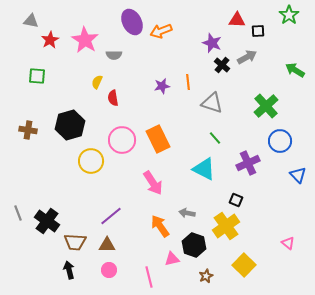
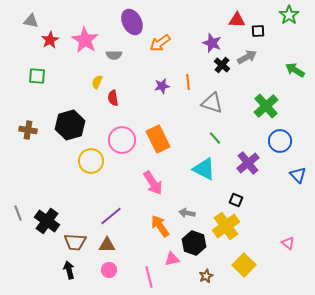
orange arrow at (161, 31): moved 1 px left, 12 px down; rotated 15 degrees counterclockwise
purple cross at (248, 163): rotated 15 degrees counterclockwise
black hexagon at (194, 245): moved 2 px up
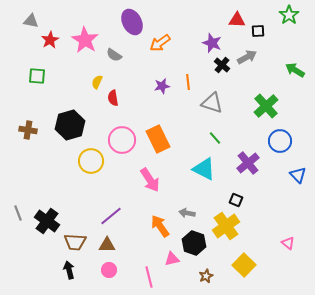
gray semicircle at (114, 55): rotated 35 degrees clockwise
pink arrow at (153, 183): moved 3 px left, 3 px up
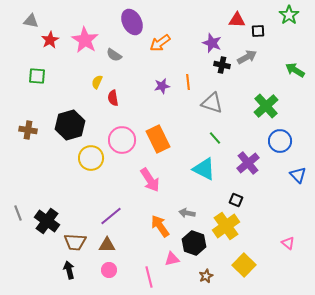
black cross at (222, 65): rotated 28 degrees counterclockwise
yellow circle at (91, 161): moved 3 px up
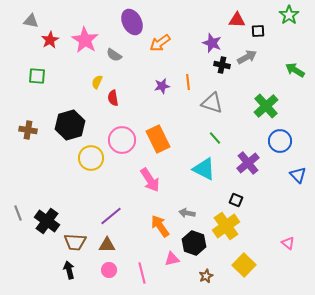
pink line at (149, 277): moved 7 px left, 4 px up
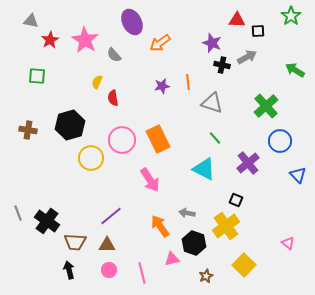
green star at (289, 15): moved 2 px right, 1 px down
gray semicircle at (114, 55): rotated 14 degrees clockwise
